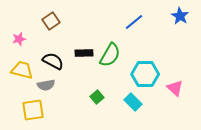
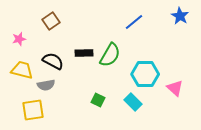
green square: moved 1 px right, 3 px down; rotated 24 degrees counterclockwise
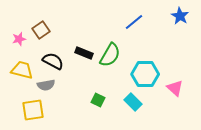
brown square: moved 10 px left, 9 px down
black rectangle: rotated 24 degrees clockwise
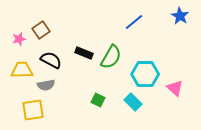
green semicircle: moved 1 px right, 2 px down
black semicircle: moved 2 px left, 1 px up
yellow trapezoid: rotated 15 degrees counterclockwise
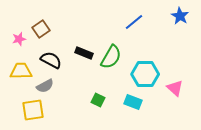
brown square: moved 1 px up
yellow trapezoid: moved 1 px left, 1 px down
gray semicircle: moved 1 px left, 1 px down; rotated 18 degrees counterclockwise
cyan rectangle: rotated 24 degrees counterclockwise
